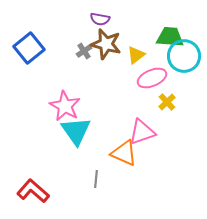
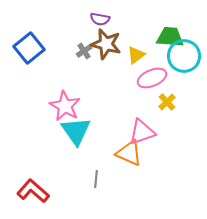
orange triangle: moved 5 px right
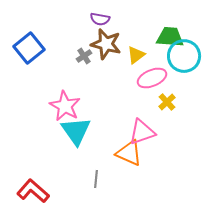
gray cross: moved 5 px down
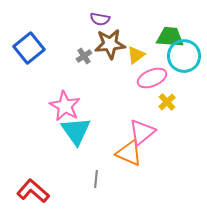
brown star: moved 4 px right; rotated 20 degrees counterclockwise
pink triangle: rotated 20 degrees counterclockwise
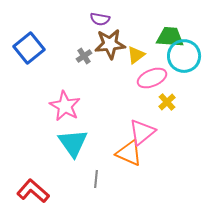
cyan triangle: moved 3 px left, 12 px down
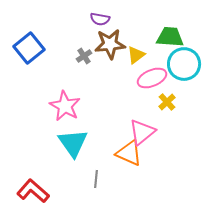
cyan circle: moved 8 px down
